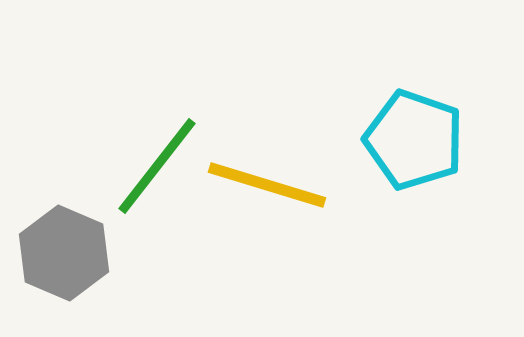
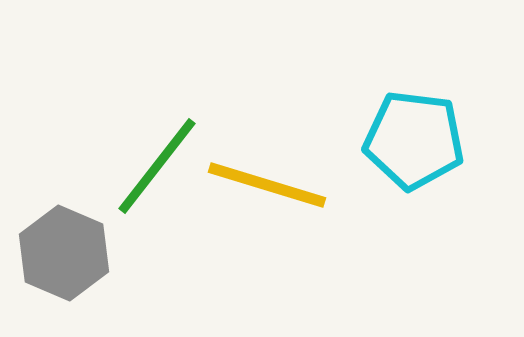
cyan pentagon: rotated 12 degrees counterclockwise
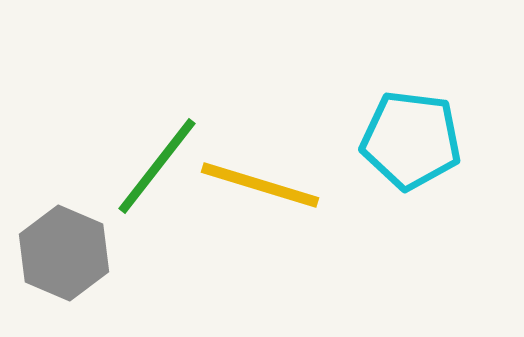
cyan pentagon: moved 3 px left
yellow line: moved 7 px left
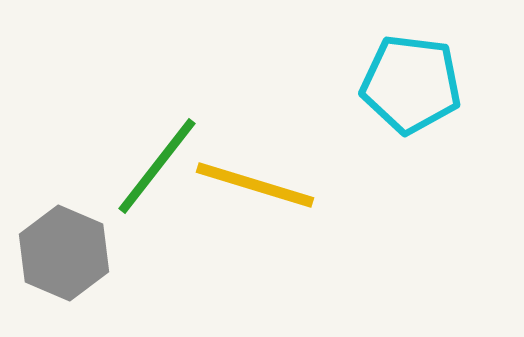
cyan pentagon: moved 56 px up
yellow line: moved 5 px left
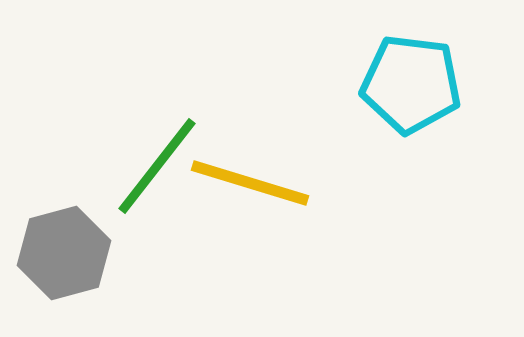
yellow line: moved 5 px left, 2 px up
gray hexagon: rotated 22 degrees clockwise
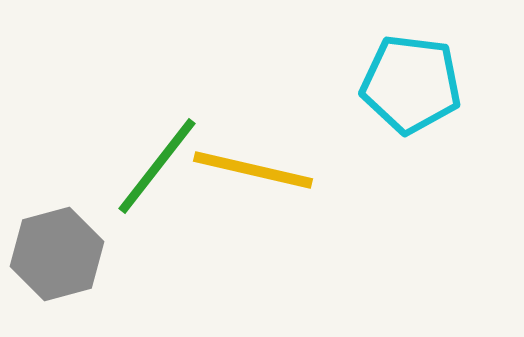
yellow line: moved 3 px right, 13 px up; rotated 4 degrees counterclockwise
gray hexagon: moved 7 px left, 1 px down
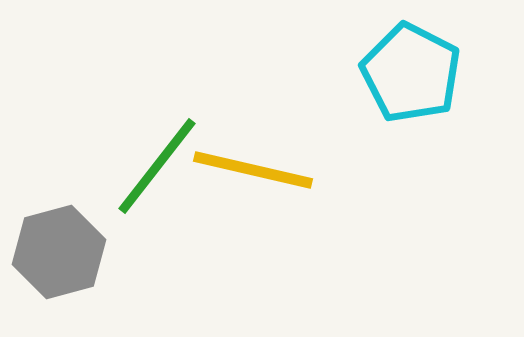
cyan pentagon: moved 11 px up; rotated 20 degrees clockwise
gray hexagon: moved 2 px right, 2 px up
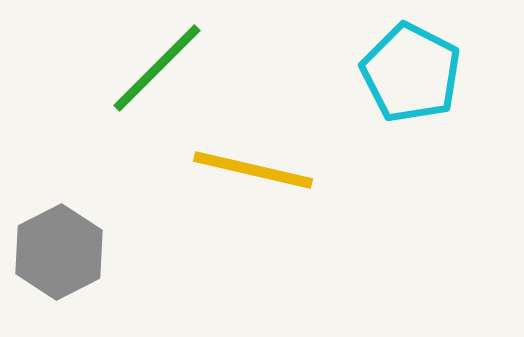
green line: moved 98 px up; rotated 7 degrees clockwise
gray hexagon: rotated 12 degrees counterclockwise
